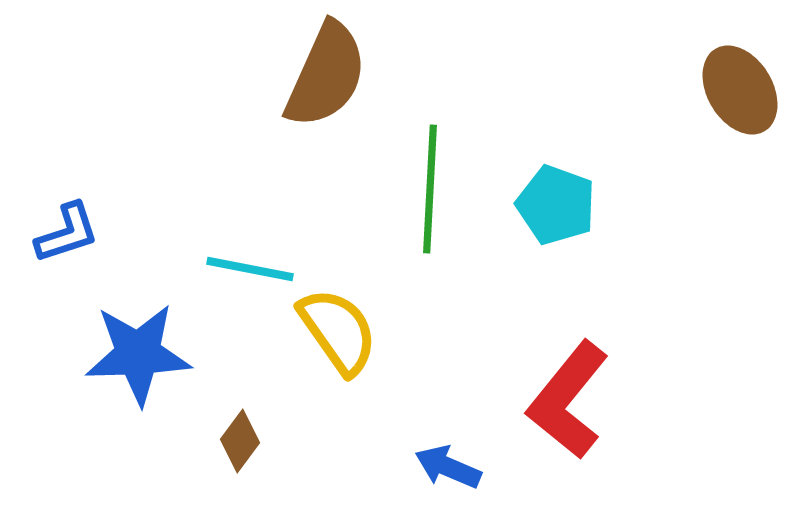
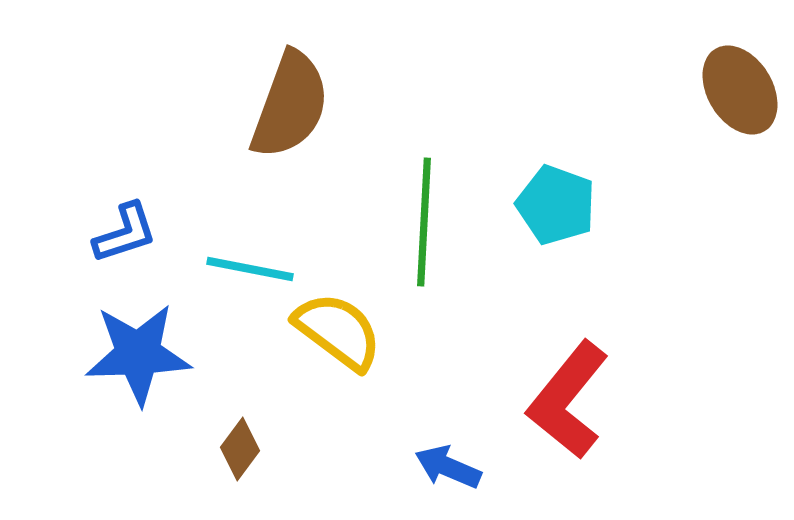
brown semicircle: moved 36 px left, 30 px down; rotated 4 degrees counterclockwise
green line: moved 6 px left, 33 px down
blue L-shape: moved 58 px right
yellow semicircle: rotated 18 degrees counterclockwise
brown diamond: moved 8 px down
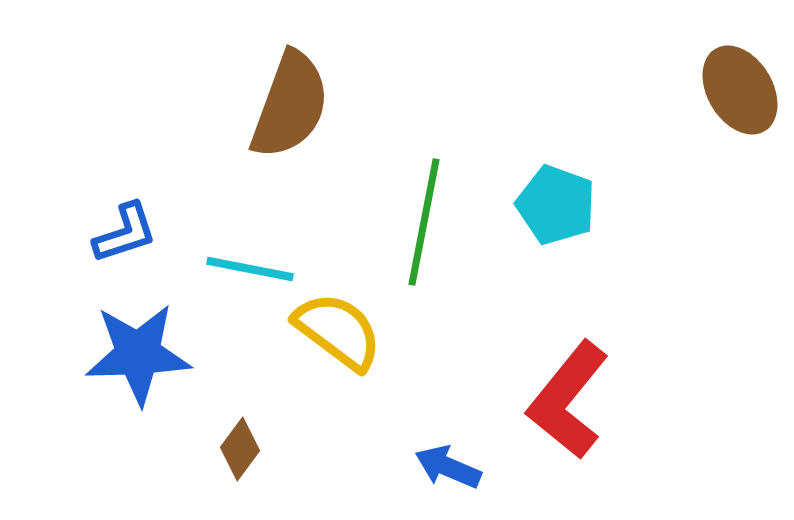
green line: rotated 8 degrees clockwise
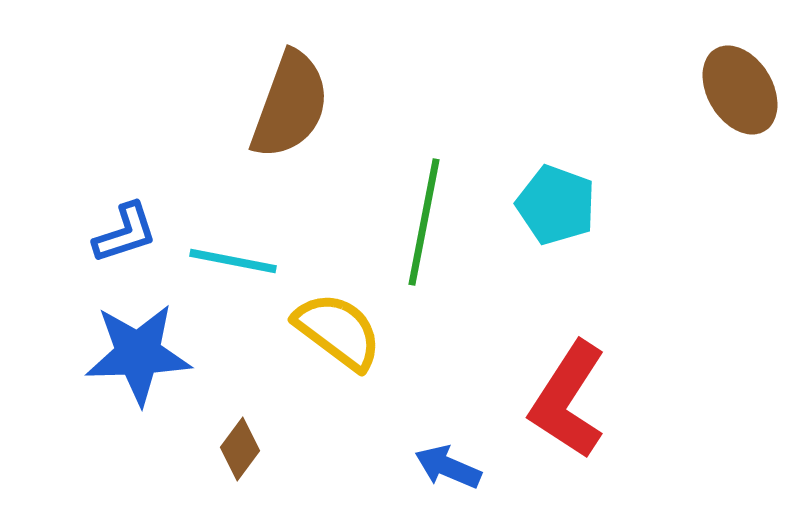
cyan line: moved 17 px left, 8 px up
red L-shape: rotated 6 degrees counterclockwise
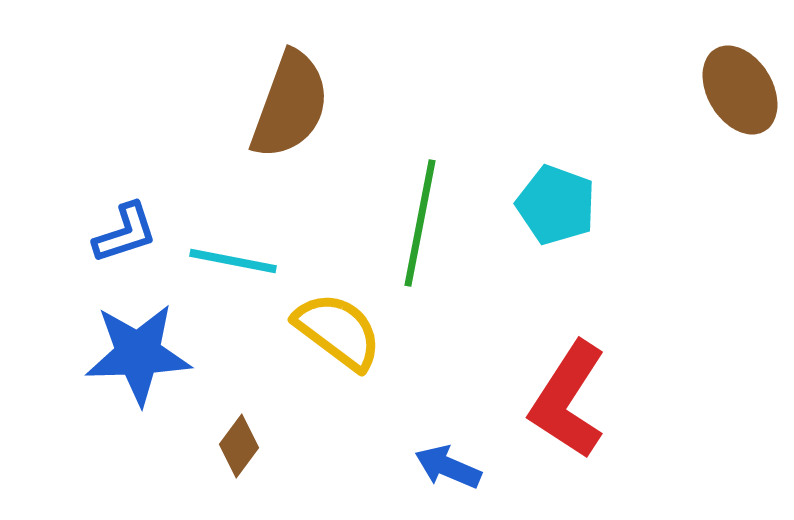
green line: moved 4 px left, 1 px down
brown diamond: moved 1 px left, 3 px up
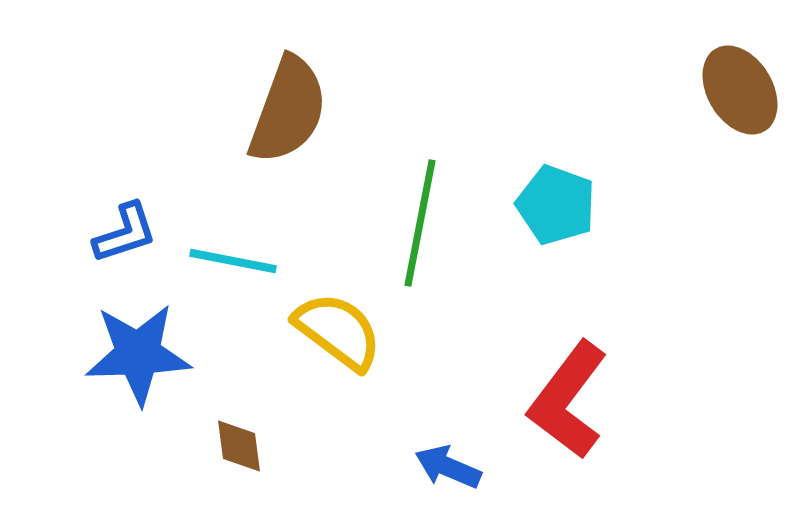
brown semicircle: moved 2 px left, 5 px down
red L-shape: rotated 4 degrees clockwise
brown diamond: rotated 44 degrees counterclockwise
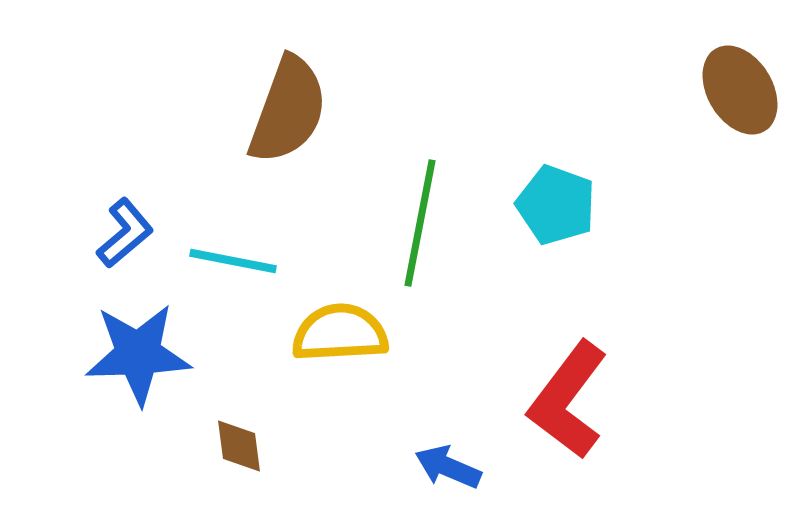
blue L-shape: rotated 22 degrees counterclockwise
yellow semicircle: moved 2 px right, 2 px down; rotated 40 degrees counterclockwise
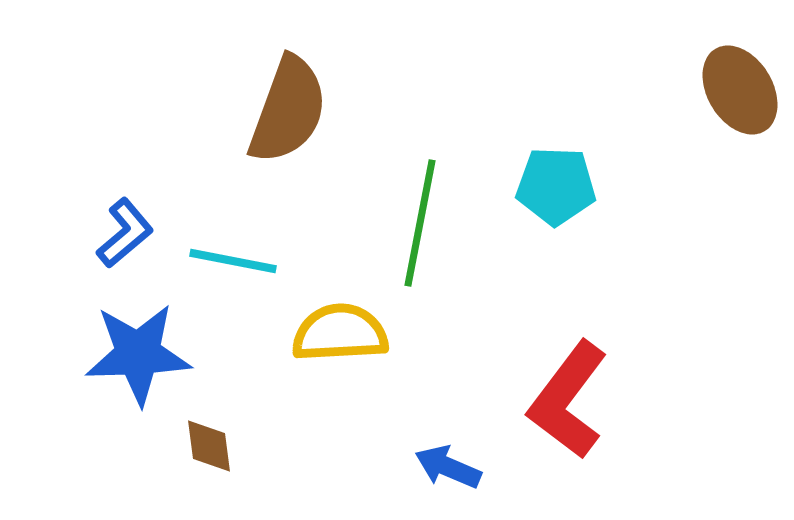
cyan pentagon: moved 19 px up; rotated 18 degrees counterclockwise
brown diamond: moved 30 px left
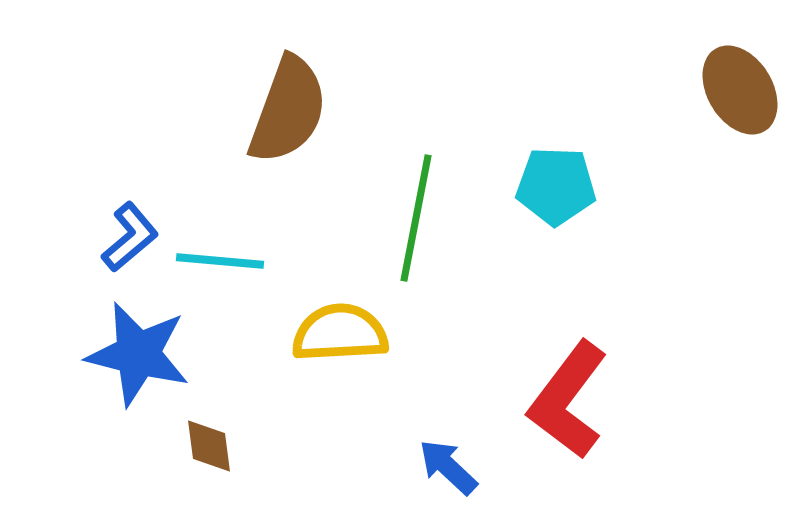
green line: moved 4 px left, 5 px up
blue L-shape: moved 5 px right, 4 px down
cyan line: moved 13 px left; rotated 6 degrees counterclockwise
blue star: rotated 16 degrees clockwise
blue arrow: rotated 20 degrees clockwise
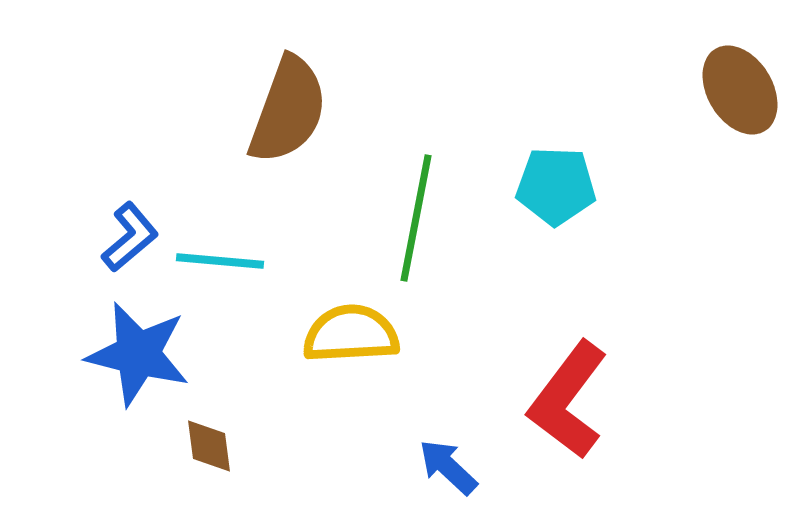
yellow semicircle: moved 11 px right, 1 px down
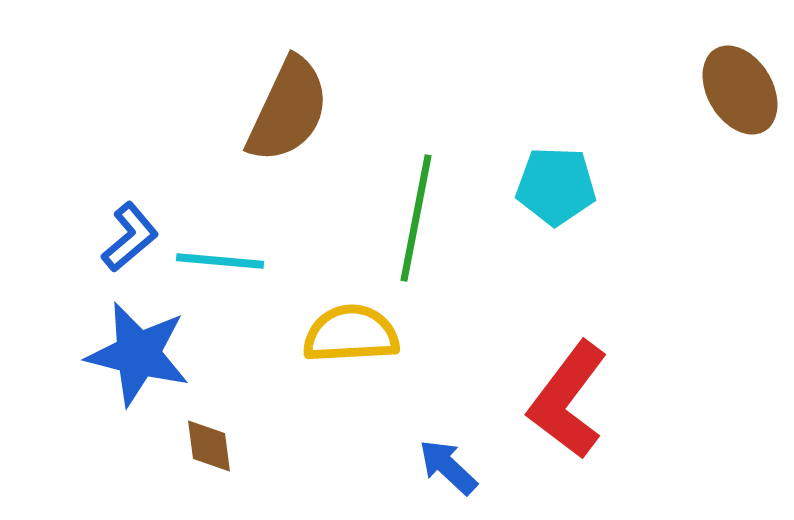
brown semicircle: rotated 5 degrees clockwise
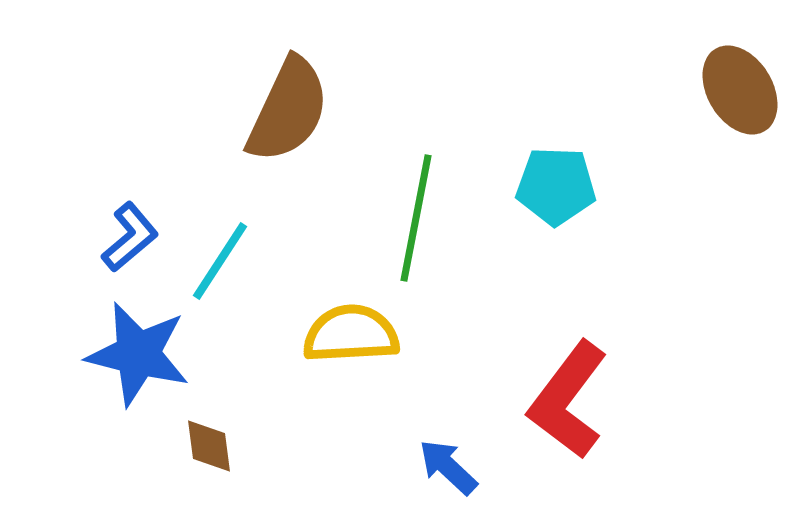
cyan line: rotated 62 degrees counterclockwise
